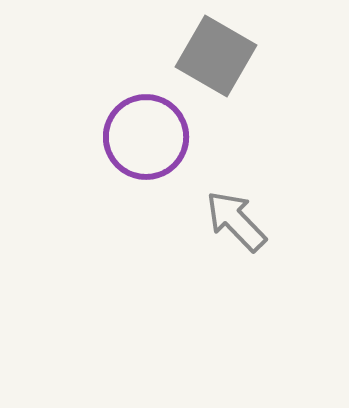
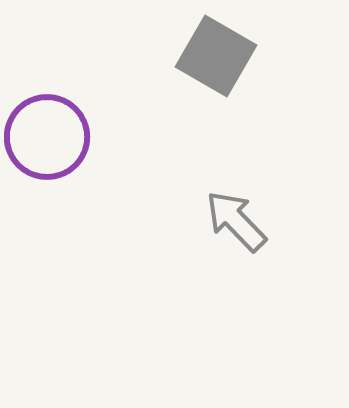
purple circle: moved 99 px left
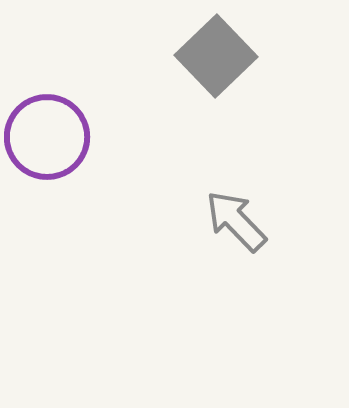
gray square: rotated 16 degrees clockwise
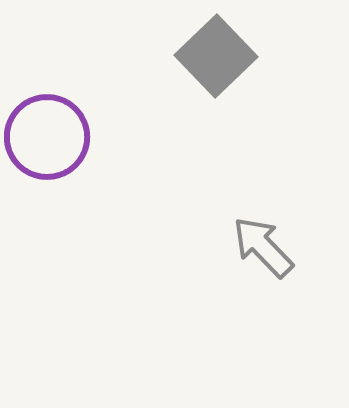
gray arrow: moved 27 px right, 26 px down
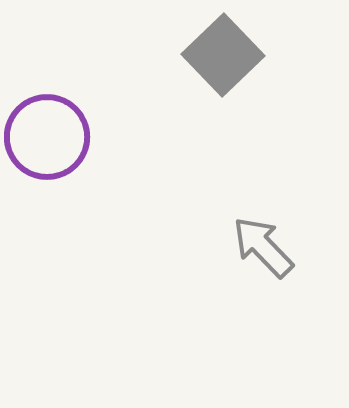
gray square: moved 7 px right, 1 px up
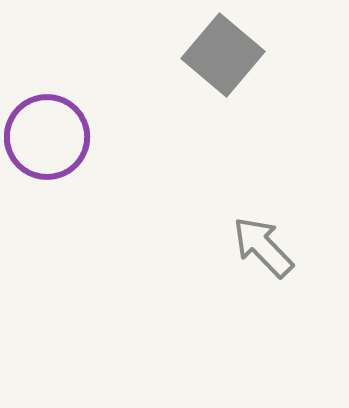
gray square: rotated 6 degrees counterclockwise
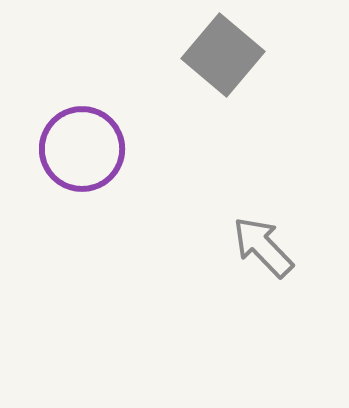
purple circle: moved 35 px right, 12 px down
